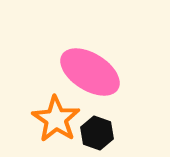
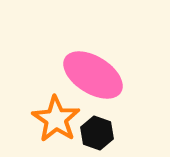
pink ellipse: moved 3 px right, 3 px down
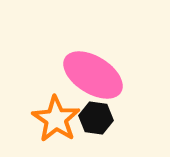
black hexagon: moved 1 px left, 15 px up; rotated 12 degrees counterclockwise
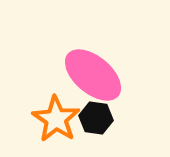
pink ellipse: rotated 8 degrees clockwise
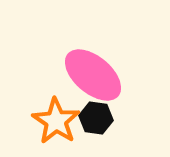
orange star: moved 2 px down
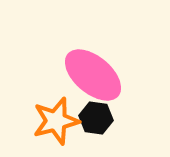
orange star: rotated 24 degrees clockwise
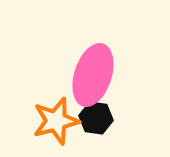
pink ellipse: rotated 68 degrees clockwise
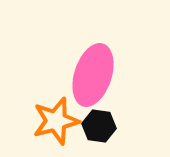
black hexagon: moved 3 px right, 8 px down
